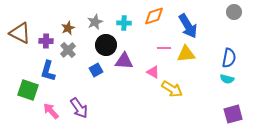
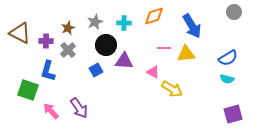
blue arrow: moved 4 px right
blue semicircle: moved 1 px left; rotated 48 degrees clockwise
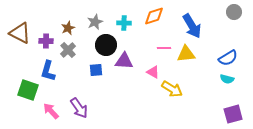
blue square: rotated 24 degrees clockwise
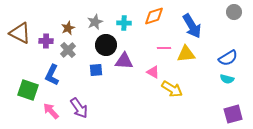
blue L-shape: moved 4 px right, 4 px down; rotated 10 degrees clockwise
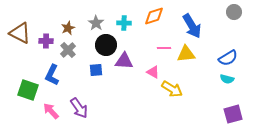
gray star: moved 1 px right, 1 px down; rotated 14 degrees counterclockwise
